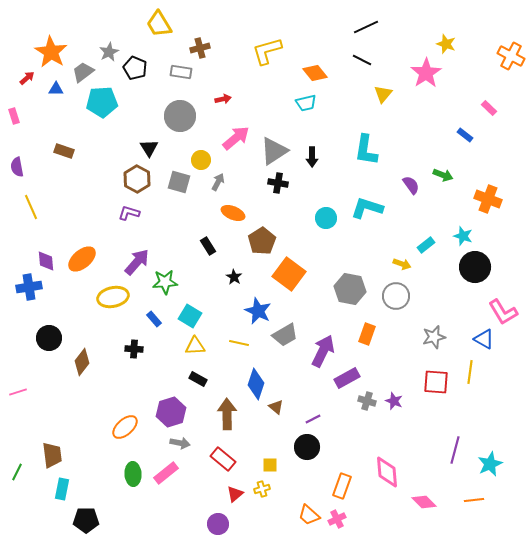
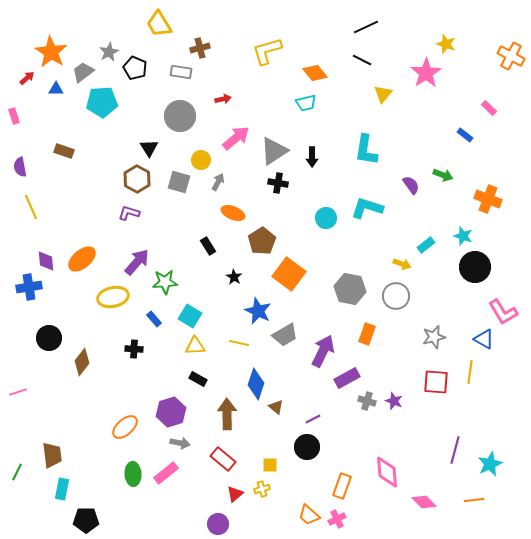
purple semicircle at (17, 167): moved 3 px right
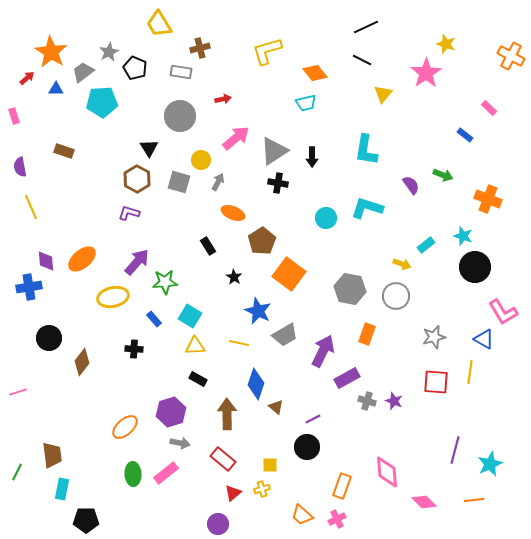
red triangle at (235, 494): moved 2 px left, 1 px up
orange trapezoid at (309, 515): moved 7 px left
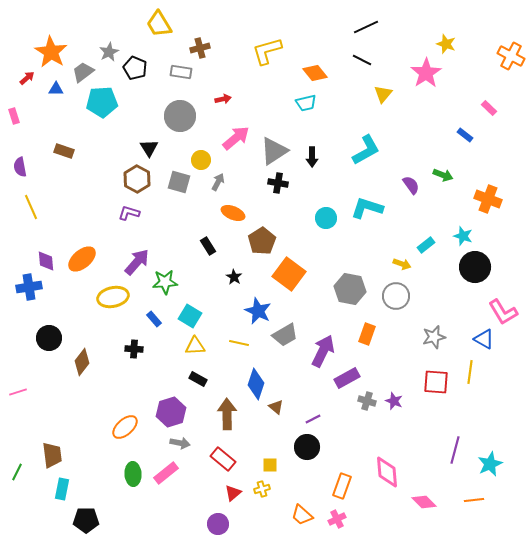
cyan L-shape at (366, 150): rotated 128 degrees counterclockwise
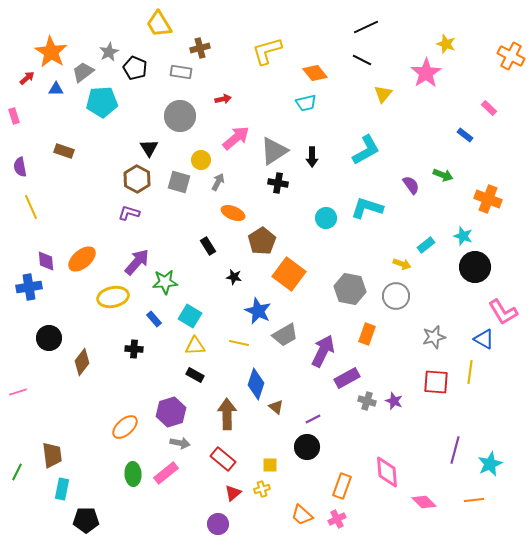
black star at (234, 277): rotated 21 degrees counterclockwise
black rectangle at (198, 379): moved 3 px left, 4 px up
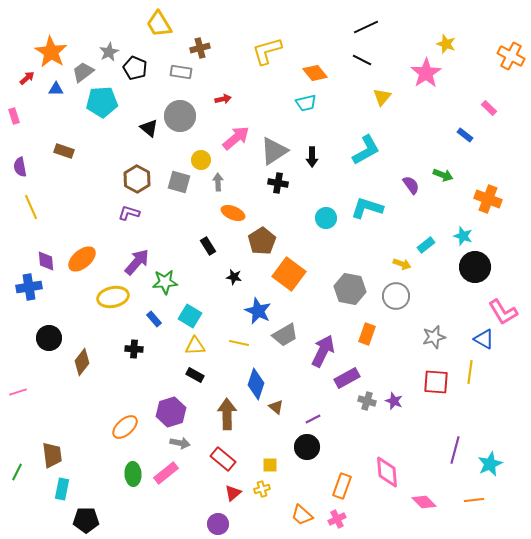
yellow triangle at (383, 94): moved 1 px left, 3 px down
black triangle at (149, 148): moved 20 px up; rotated 18 degrees counterclockwise
gray arrow at (218, 182): rotated 30 degrees counterclockwise
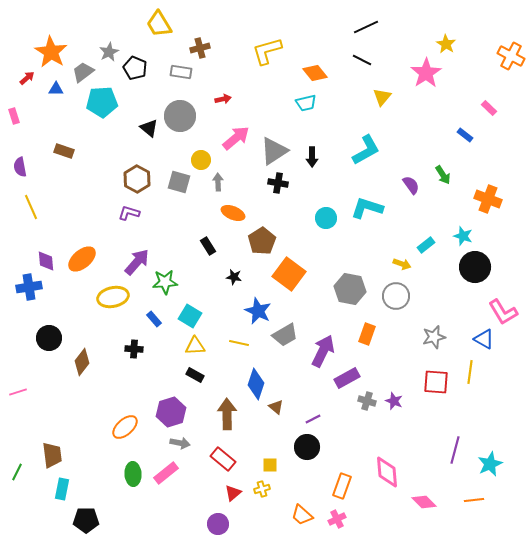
yellow star at (446, 44): rotated 12 degrees clockwise
green arrow at (443, 175): rotated 36 degrees clockwise
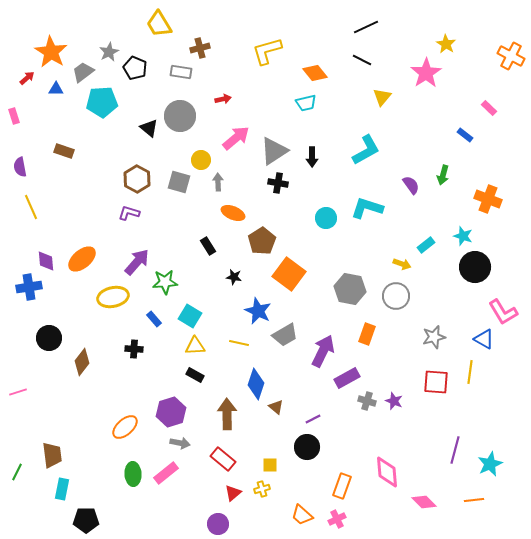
green arrow at (443, 175): rotated 48 degrees clockwise
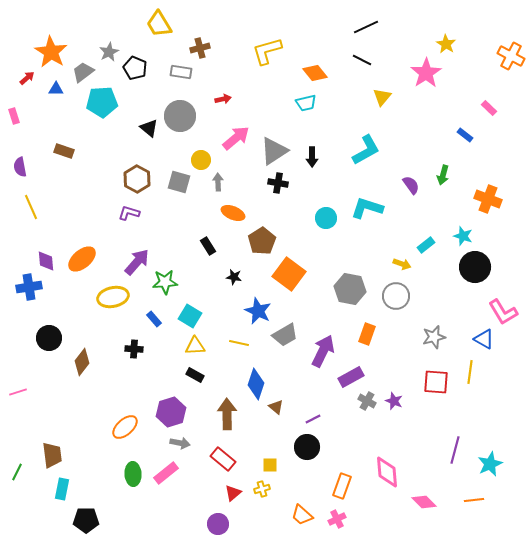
purple rectangle at (347, 378): moved 4 px right, 1 px up
gray cross at (367, 401): rotated 12 degrees clockwise
